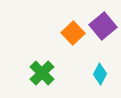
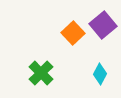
purple square: moved 1 px up
green cross: moved 1 px left
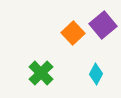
cyan diamond: moved 4 px left
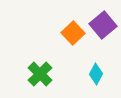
green cross: moved 1 px left, 1 px down
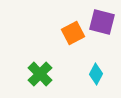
purple square: moved 1 px left, 3 px up; rotated 36 degrees counterclockwise
orange square: rotated 15 degrees clockwise
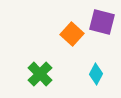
orange square: moved 1 px left, 1 px down; rotated 20 degrees counterclockwise
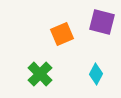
orange square: moved 10 px left; rotated 25 degrees clockwise
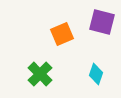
cyan diamond: rotated 10 degrees counterclockwise
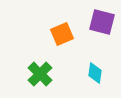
cyan diamond: moved 1 px left, 1 px up; rotated 10 degrees counterclockwise
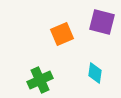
green cross: moved 6 px down; rotated 20 degrees clockwise
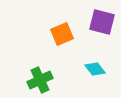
cyan diamond: moved 4 px up; rotated 45 degrees counterclockwise
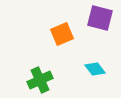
purple square: moved 2 px left, 4 px up
